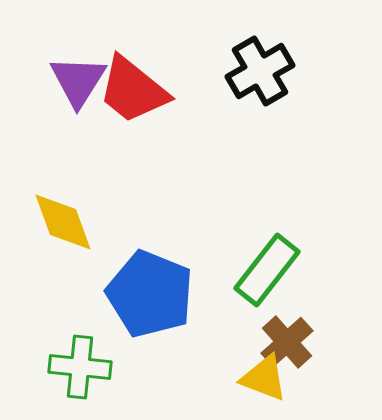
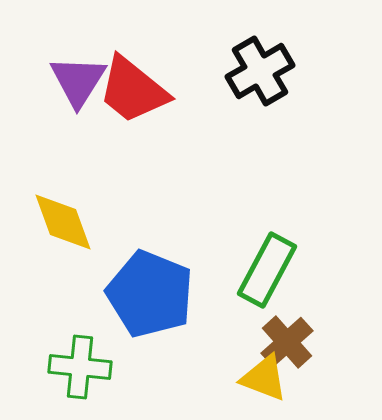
green rectangle: rotated 10 degrees counterclockwise
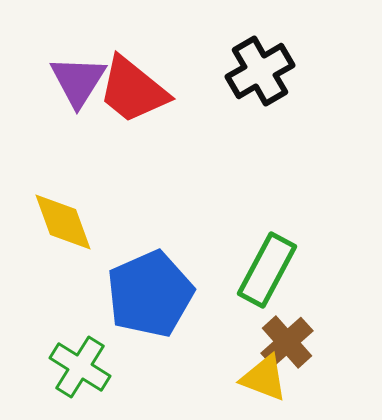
blue pentagon: rotated 26 degrees clockwise
green cross: rotated 26 degrees clockwise
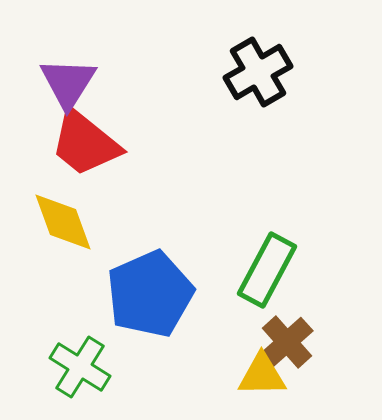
black cross: moved 2 px left, 1 px down
purple triangle: moved 10 px left, 2 px down
red trapezoid: moved 48 px left, 53 px down
yellow triangle: moved 2 px left, 3 px up; rotated 22 degrees counterclockwise
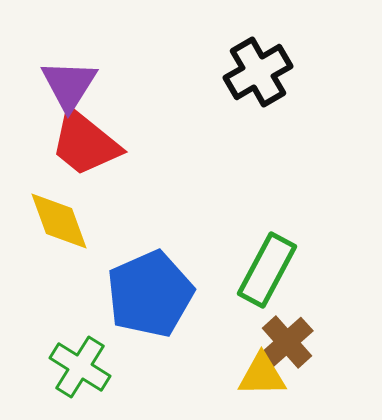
purple triangle: moved 1 px right, 2 px down
yellow diamond: moved 4 px left, 1 px up
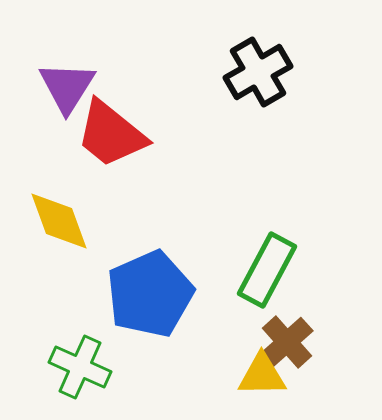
purple triangle: moved 2 px left, 2 px down
red trapezoid: moved 26 px right, 9 px up
green cross: rotated 8 degrees counterclockwise
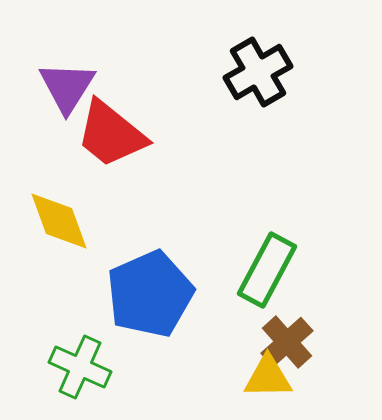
yellow triangle: moved 6 px right, 2 px down
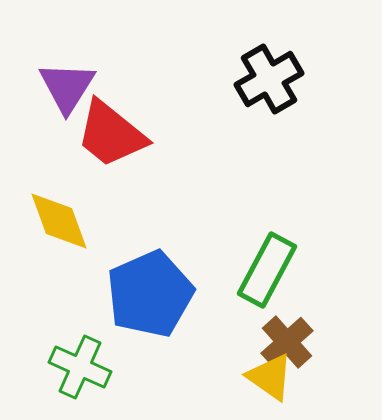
black cross: moved 11 px right, 7 px down
yellow triangle: moved 2 px right; rotated 36 degrees clockwise
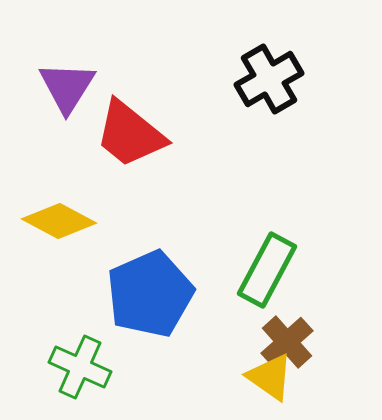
red trapezoid: moved 19 px right
yellow diamond: rotated 42 degrees counterclockwise
